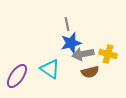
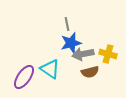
purple ellipse: moved 7 px right, 1 px down
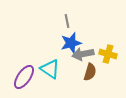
gray line: moved 3 px up
brown semicircle: rotated 60 degrees counterclockwise
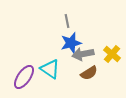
yellow cross: moved 4 px right; rotated 24 degrees clockwise
brown semicircle: moved 1 px left, 1 px down; rotated 42 degrees clockwise
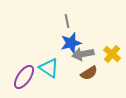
cyan triangle: moved 1 px left, 1 px up
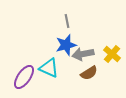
blue star: moved 5 px left, 2 px down
cyan triangle: rotated 10 degrees counterclockwise
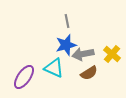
cyan triangle: moved 5 px right
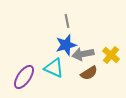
yellow cross: moved 1 px left, 1 px down
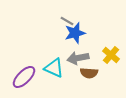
gray line: rotated 48 degrees counterclockwise
blue star: moved 9 px right, 12 px up
gray arrow: moved 5 px left, 4 px down
brown semicircle: rotated 36 degrees clockwise
purple ellipse: rotated 10 degrees clockwise
